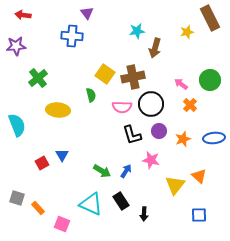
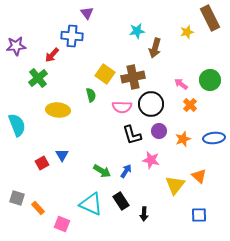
red arrow: moved 29 px right, 40 px down; rotated 56 degrees counterclockwise
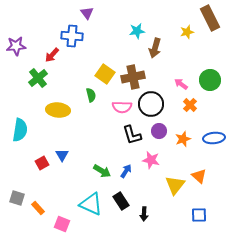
cyan semicircle: moved 3 px right, 5 px down; rotated 30 degrees clockwise
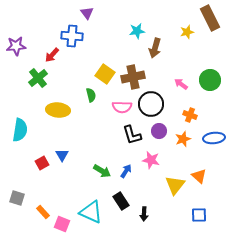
orange cross: moved 10 px down; rotated 24 degrees counterclockwise
cyan triangle: moved 8 px down
orange rectangle: moved 5 px right, 4 px down
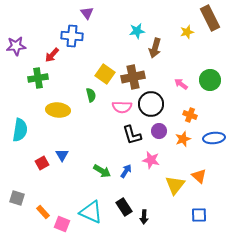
green cross: rotated 30 degrees clockwise
black rectangle: moved 3 px right, 6 px down
black arrow: moved 3 px down
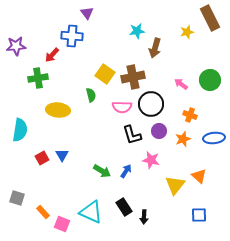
red square: moved 5 px up
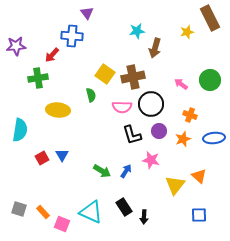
gray square: moved 2 px right, 11 px down
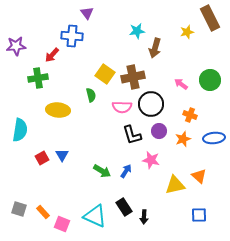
yellow triangle: rotated 40 degrees clockwise
cyan triangle: moved 4 px right, 4 px down
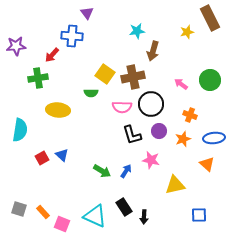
brown arrow: moved 2 px left, 3 px down
green semicircle: moved 2 px up; rotated 104 degrees clockwise
blue triangle: rotated 16 degrees counterclockwise
orange triangle: moved 8 px right, 12 px up
